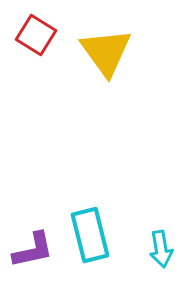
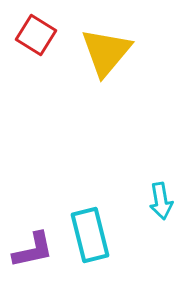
yellow triangle: rotated 16 degrees clockwise
cyan arrow: moved 48 px up
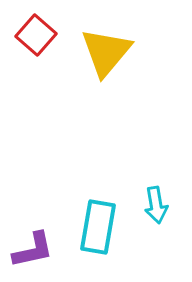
red square: rotated 9 degrees clockwise
cyan arrow: moved 5 px left, 4 px down
cyan rectangle: moved 8 px right, 8 px up; rotated 24 degrees clockwise
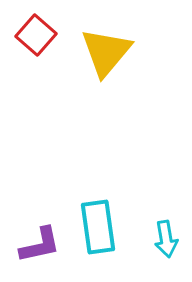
cyan arrow: moved 10 px right, 34 px down
cyan rectangle: rotated 18 degrees counterclockwise
purple L-shape: moved 7 px right, 5 px up
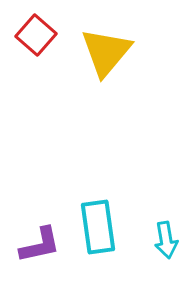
cyan arrow: moved 1 px down
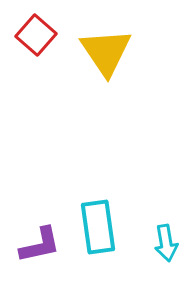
yellow triangle: rotated 14 degrees counterclockwise
cyan arrow: moved 3 px down
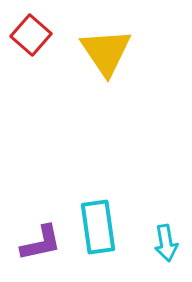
red square: moved 5 px left
purple L-shape: moved 1 px right, 2 px up
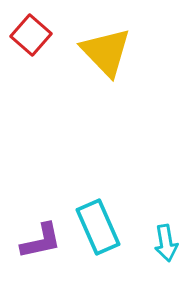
yellow triangle: rotated 10 degrees counterclockwise
cyan rectangle: rotated 16 degrees counterclockwise
purple L-shape: moved 2 px up
